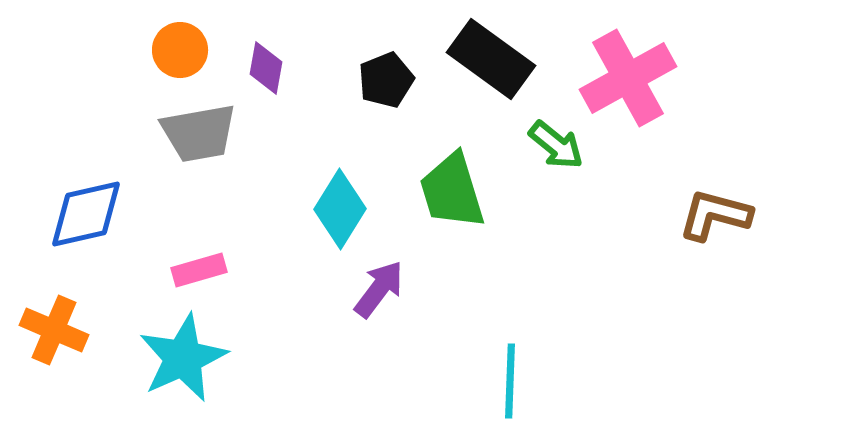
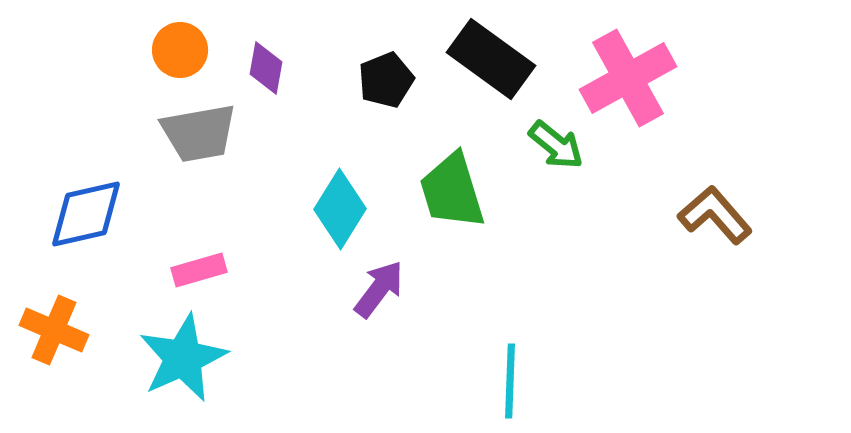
brown L-shape: rotated 34 degrees clockwise
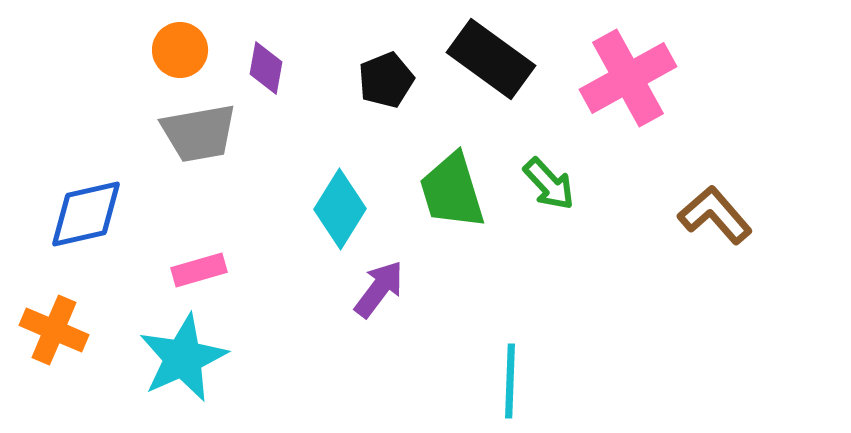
green arrow: moved 7 px left, 39 px down; rotated 8 degrees clockwise
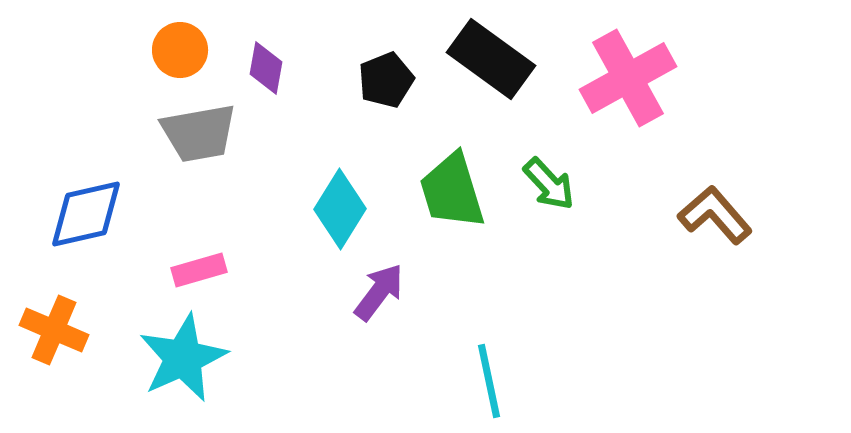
purple arrow: moved 3 px down
cyan line: moved 21 px left; rotated 14 degrees counterclockwise
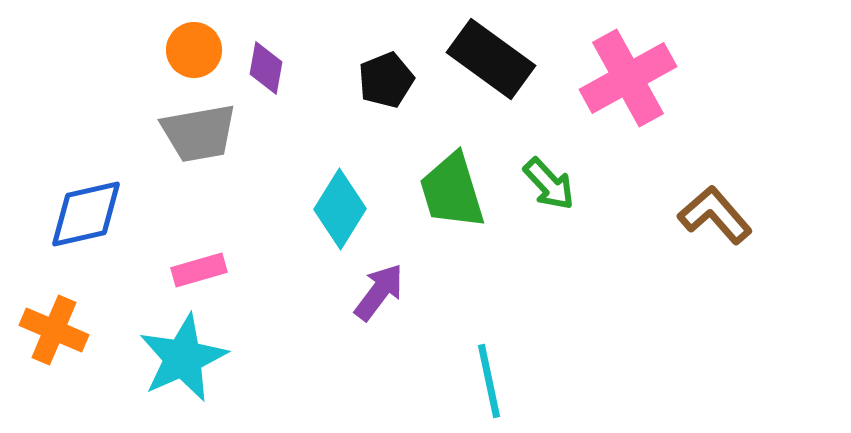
orange circle: moved 14 px right
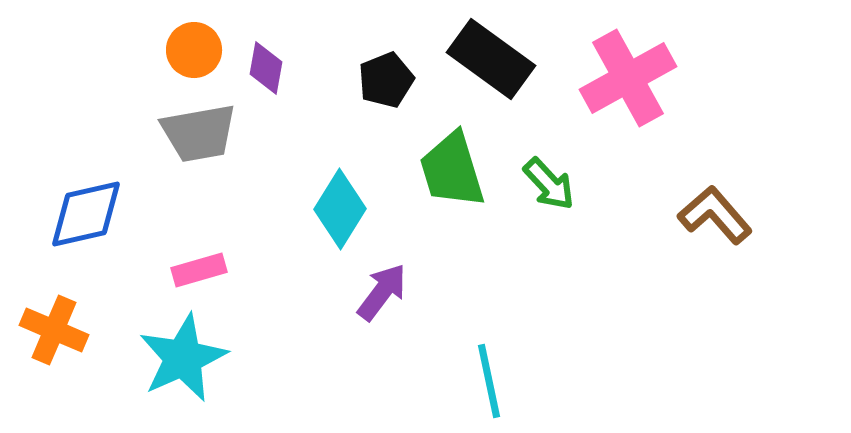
green trapezoid: moved 21 px up
purple arrow: moved 3 px right
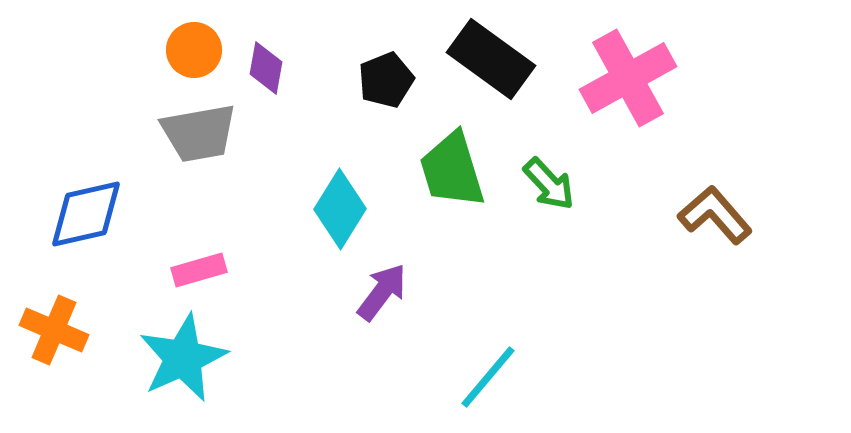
cyan line: moved 1 px left, 4 px up; rotated 52 degrees clockwise
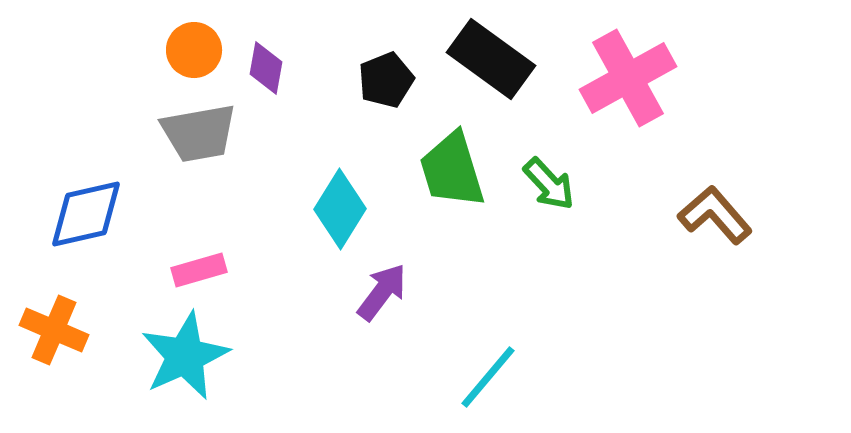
cyan star: moved 2 px right, 2 px up
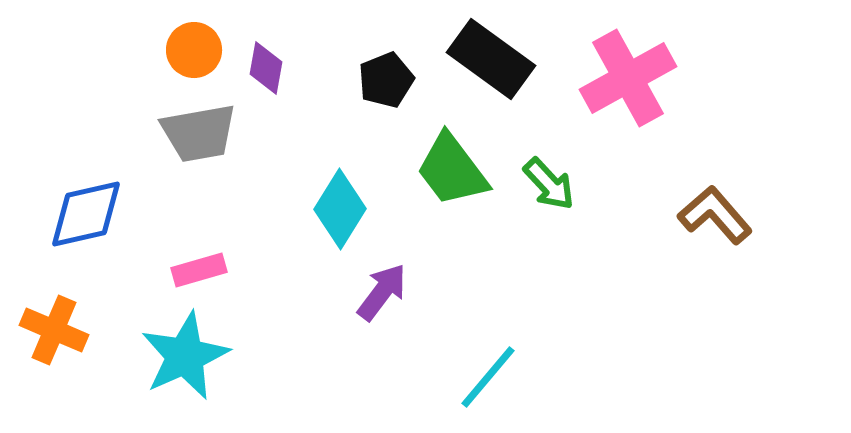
green trapezoid: rotated 20 degrees counterclockwise
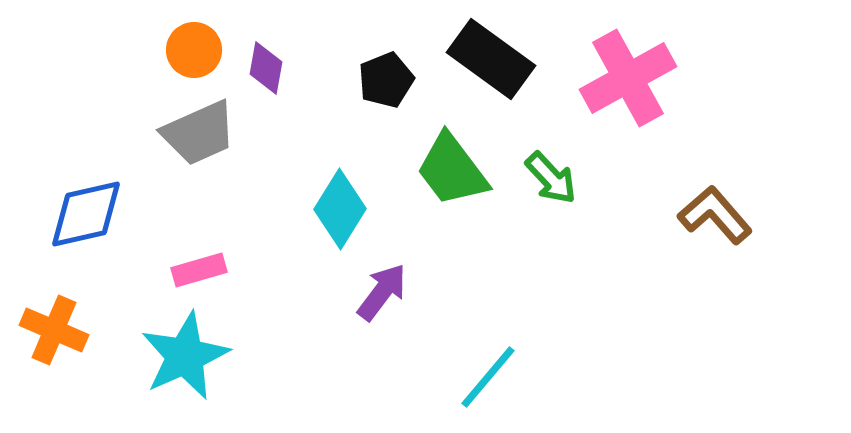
gray trapezoid: rotated 14 degrees counterclockwise
green arrow: moved 2 px right, 6 px up
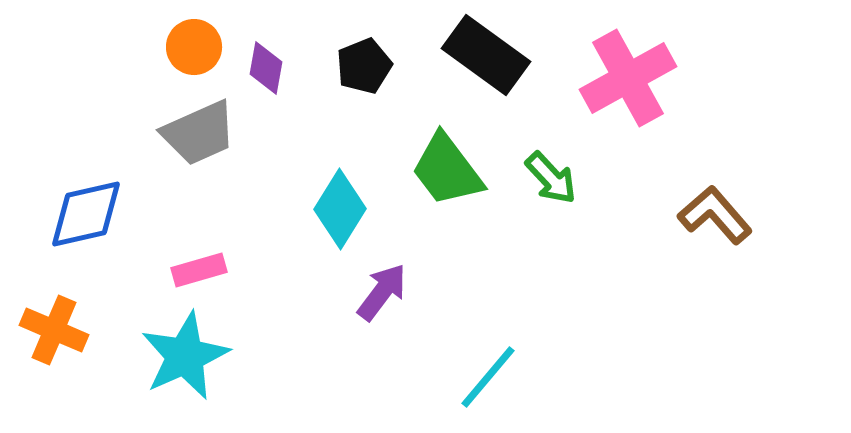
orange circle: moved 3 px up
black rectangle: moved 5 px left, 4 px up
black pentagon: moved 22 px left, 14 px up
green trapezoid: moved 5 px left
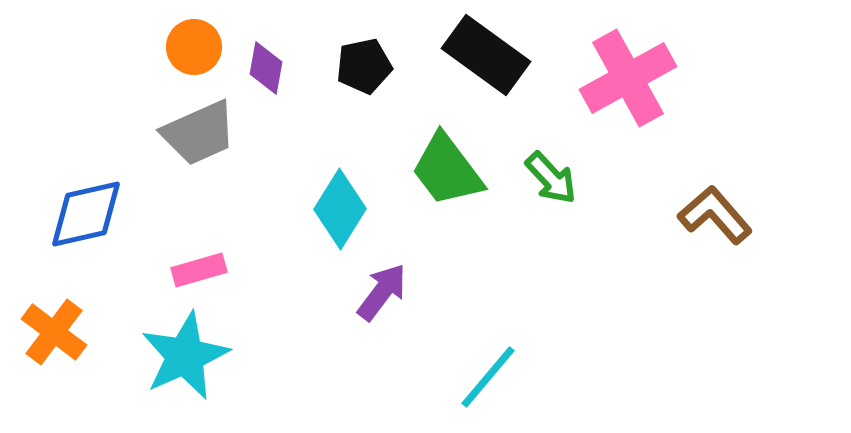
black pentagon: rotated 10 degrees clockwise
orange cross: moved 2 px down; rotated 14 degrees clockwise
